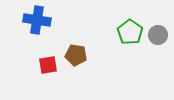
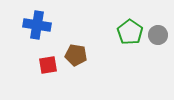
blue cross: moved 5 px down
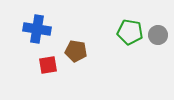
blue cross: moved 4 px down
green pentagon: rotated 25 degrees counterclockwise
brown pentagon: moved 4 px up
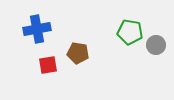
blue cross: rotated 20 degrees counterclockwise
gray circle: moved 2 px left, 10 px down
brown pentagon: moved 2 px right, 2 px down
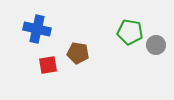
blue cross: rotated 24 degrees clockwise
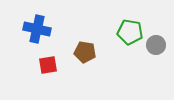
brown pentagon: moved 7 px right, 1 px up
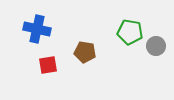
gray circle: moved 1 px down
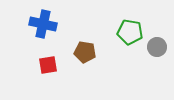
blue cross: moved 6 px right, 5 px up
gray circle: moved 1 px right, 1 px down
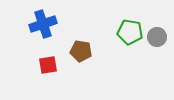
blue cross: rotated 32 degrees counterclockwise
gray circle: moved 10 px up
brown pentagon: moved 4 px left, 1 px up
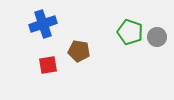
green pentagon: rotated 10 degrees clockwise
brown pentagon: moved 2 px left
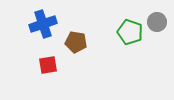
gray circle: moved 15 px up
brown pentagon: moved 3 px left, 9 px up
